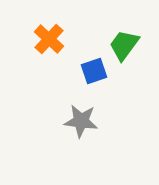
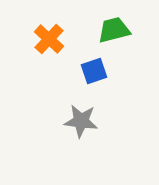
green trapezoid: moved 10 px left, 15 px up; rotated 40 degrees clockwise
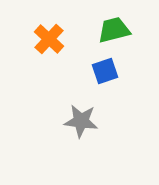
blue square: moved 11 px right
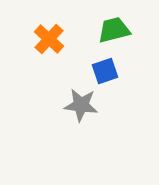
gray star: moved 16 px up
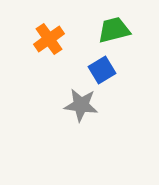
orange cross: rotated 12 degrees clockwise
blue square: moved 3 px left, 1 px up; rotated 12 degrees counterclockwise
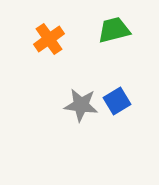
blue square: moved 15 px right, 31 px down
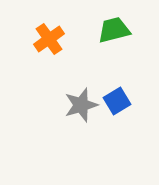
gray star: rotated 24 degrees counterclockwise
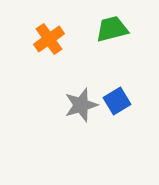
green trapezoid: moved 2 px left, 1 px up
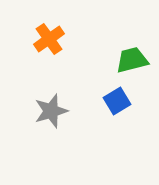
green trapezoid: moved 20 px right, 31 px down
gray star: moved 30 px left, 6 px down
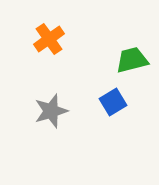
blue square: moved 4 px left, 1 px down
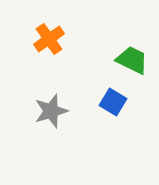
green trapezoid: rotated 40 degrees clockwise
blue square: rotated 28 degrees counterclockwise
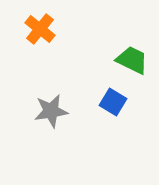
orange cross: moved 9 px left, 10 px up; rotated 16 degrees counterclockwise
gray star: rotated 8 degrees clockwise
